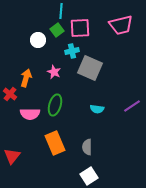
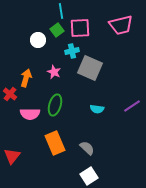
cyan line: rotated 14 degrees counterclockwise
gray semicircle: moved 1 px down; rotated 133 degrees clockwise
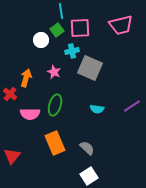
white circle: moved 3 px right
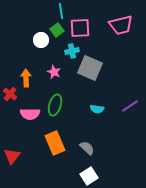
orange arrow: rotated 18 degrees counterclockwise
purple line: moved 2 px left
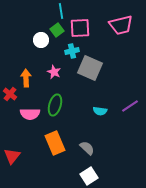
cyan semicircle: moved 3 px right, 2 px down
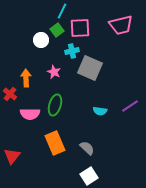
cyan line: moved 1 px right; rotated 35 degrees clockwise
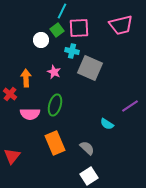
pink square: moved 1 px left
cyan cross: rotated 24 degrees clockwise
cyan semicircle: moved 7 px right, 13 px down; rotated 24 degrees clockwise
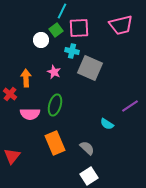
green square: moved 1 px left
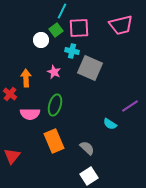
cyan semicircle: moved 3 px right
orange rectangle: moved 1 px left, 2 px up
